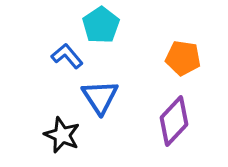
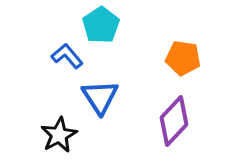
black star: moved 3 px left; rotated 21 degrees clockwise
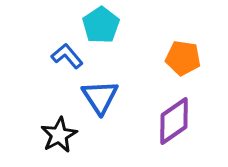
purple diamond: rotated 12 degrees clockwise
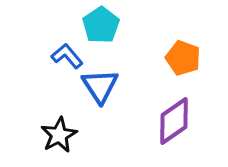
orange pentagon: rotated 12 degrees clockwise
blue triangle: moved 11 px up
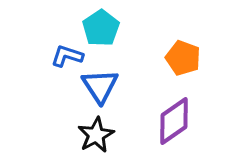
cyan pentagon: moved 3 px down
blue L-shape: rotated 32 degrees counterclockwise
black star: moved 37 px right
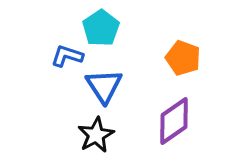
blue triangle: moved 4 px right
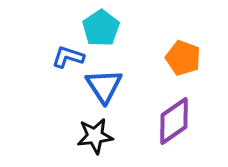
blue L-shape: moved 1 px right, 1 px down
black star: moved 1 px left, 1 px down; rotated 21 degrees clockwise
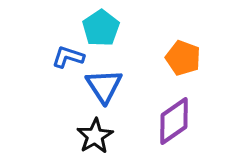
black star: rotated 24 degrees counterclockwise
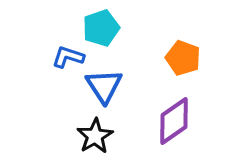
cyan pentagon: rotated 15 degrees clockwise
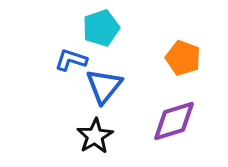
blue L-shape: moved 3 px right, 3 px down
blue triangle: rotated 12 degrees clockwise
purple diamond: rotated 18 degrees clockwise
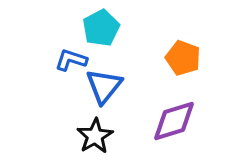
cyan pentagon: rotated 9 degrees counterclockwise
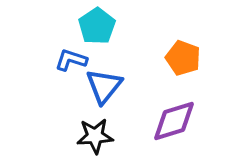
cyan pentagon: moved 4 px left, 2 px up; rotated 6 degrees counterclockwise
black star: rotated 27 degrees clockwise
